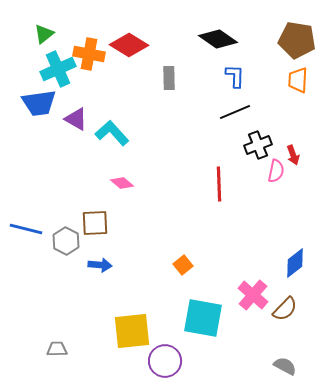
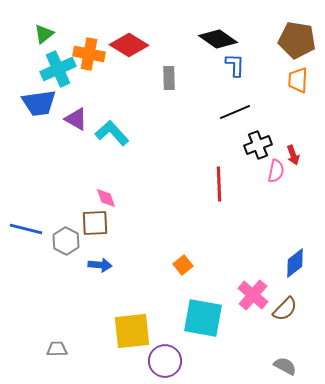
blue L-shape: moved 11 px up
pink diamond: moved 16 px left, 15 px down; rotated 30 degrees clockwise
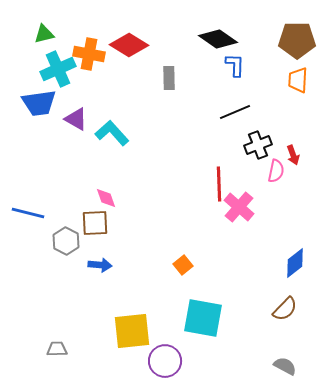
green triangle: rotated 25 degrees clockwise
brown pentagon: rotated 9 degrees counterclockwise
blue line: moved 2 px right, 16 px up
pink cross: moved 14 px left, 88 px up
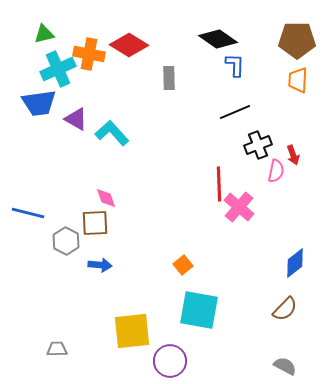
cyan square: moved 4 px left, 8 px up
purple circle: moved 5 px right
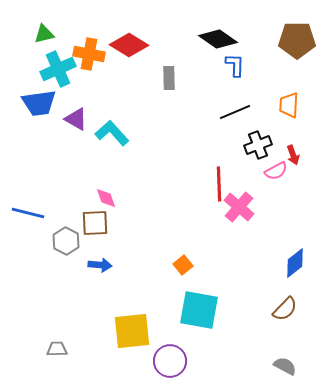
orange trapezoid: moved 9 px left, 25 px down
pink semicircle: rotated 50 degrees clockwise
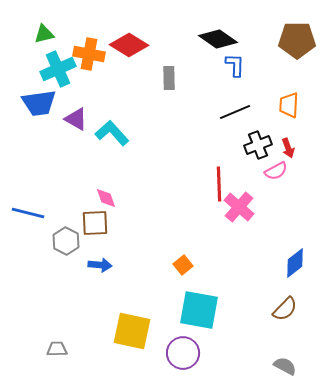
red arrow: moved 5 px left, 7 px up
yellow square: rotated 18 degrees clockwise
purple circle: moved 13 px right, 8 px up
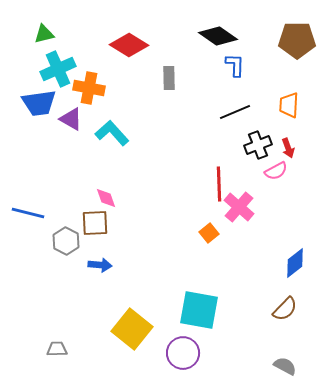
black diamond: moved 3 px up
orange cross: moved 34 px down
purple triangle: moved 5 px left
orange square: moved 26 px right, 32 px up
yellow square: moved 2 px up; rotated 27 degrees clockwise
